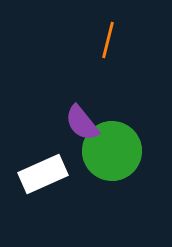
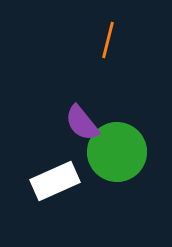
green circle: moved 5 px right, 1 px down
white rectangle: moved 12 px right, 7 px down
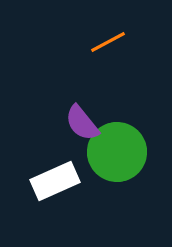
orange line: moved 2 px down; rotated 48 degrees clockwise
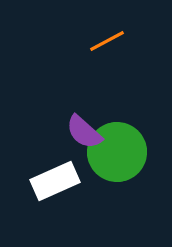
orange line: moved 1 px left, 1 px up
purple semicircle: moved 2 px right, 9 px down; rotated 9 degrees counterclockwise
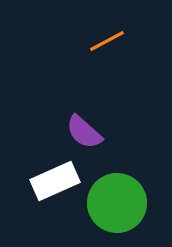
green circle: moved 51 px down
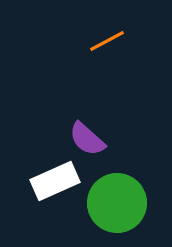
purple semicircle: moved 3 px right, 7 px down
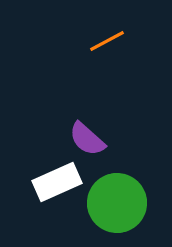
white rectangle: moved 2 px right, 1 px down
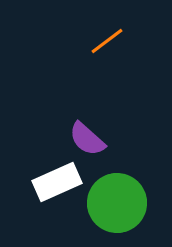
orange line: rotated 9 degrees counterclockwise
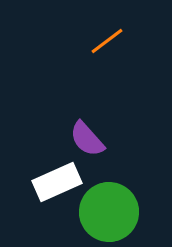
purple semicircle: rotated 6 degrees clockwise
green circle: moved 8 px left, 9 px down
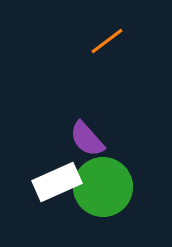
green circle: moved 6 px left, 25 px up
